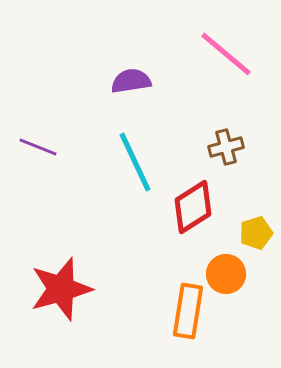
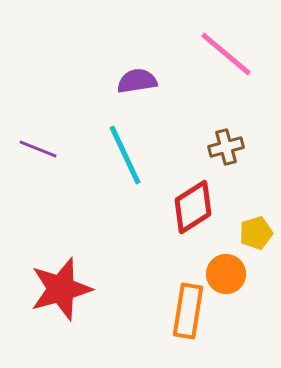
purple semicircle: moved 6 px right
purple line: moved 2 px down
cyan line: moved 10 px left, 7 px up
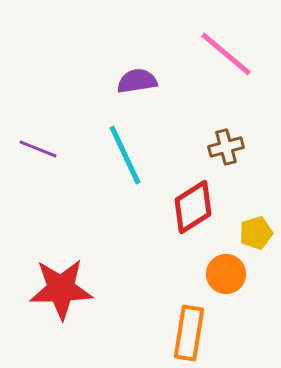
red star: rotated 14 degrees clockwise
orange rectangle: moved 1 px right, 22 px down
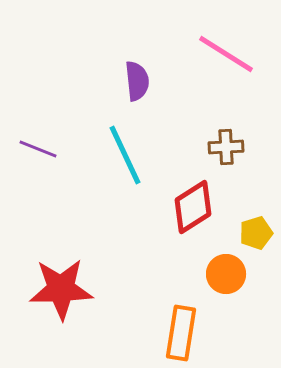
pink line: rotated 8 degrees counterclockwise
purple semicircle: rotated 93 degrees clockwise
brown cross: rotated 12 degrees clockwise
orange rectangle: moved 8 px left
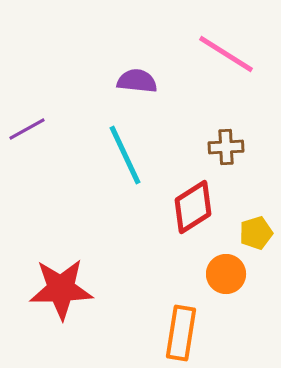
purple semicircle: rotated 78 degrees counterclockwise
purple line: moved 11 px left, 20 px up; rotated 51 degrees counterclockwise
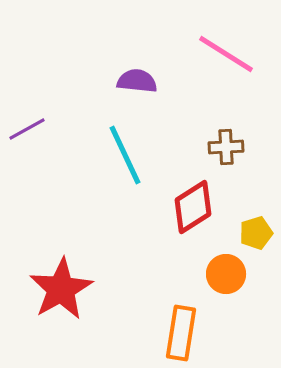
red star: rotated 28 degrees counterclockwise
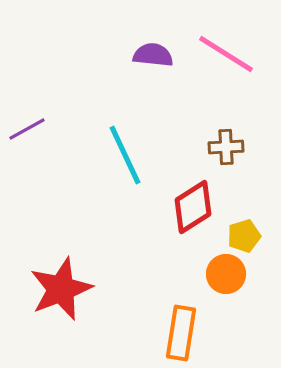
purple semicircle: moved 16 px right, 26 px up
yellow pentagon: moved 12 px left, 3 px down
red star: rotated 8 degrees clockwise
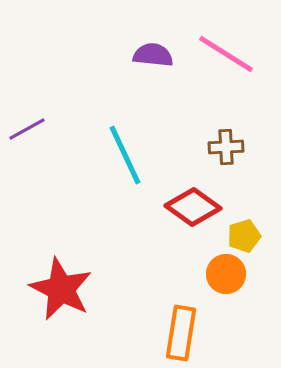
red diamond: rotated 68 degrees clockwise
red star: rotated 24 degrees counterclockwise
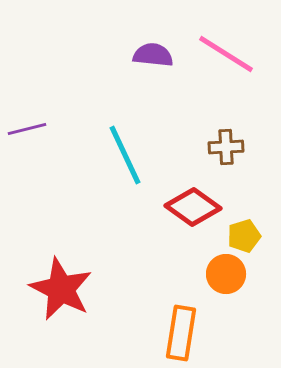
purple line: rotated 15 degrees clockwise
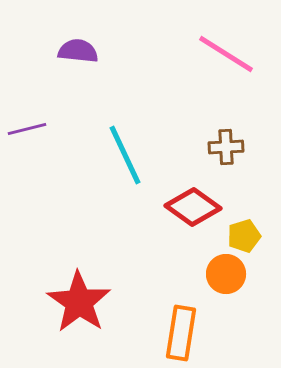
purple semicircle: moved 75 px left, 4 px up
red star: moved 18 px right, 13 px down; rotated 8 degrees clockwise
